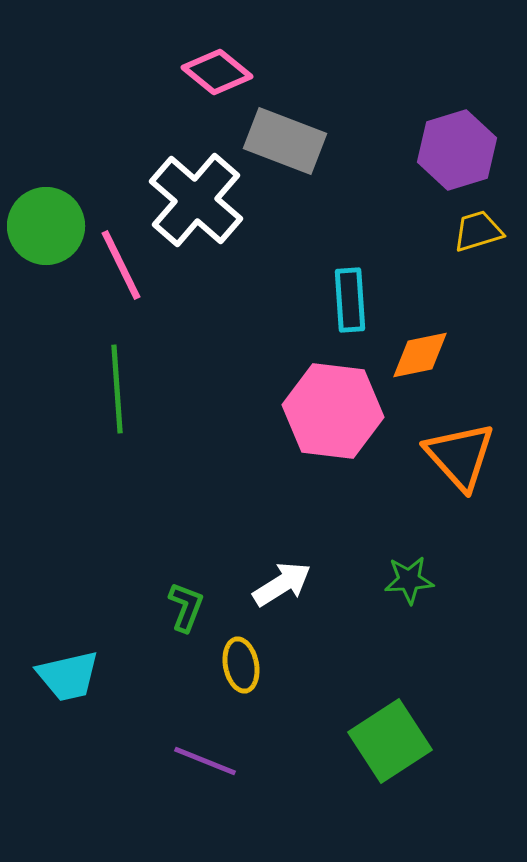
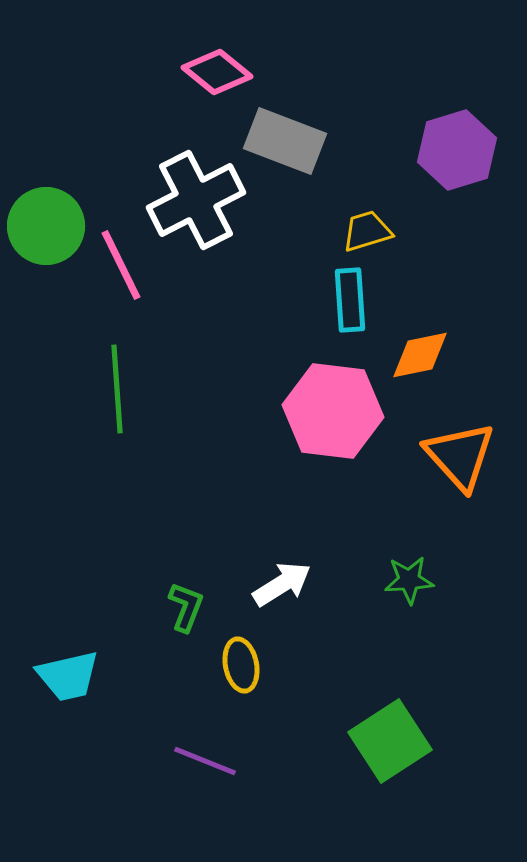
white cross: rotated 22 degrees clockwise
yellow trapezoid: moved 111 px left
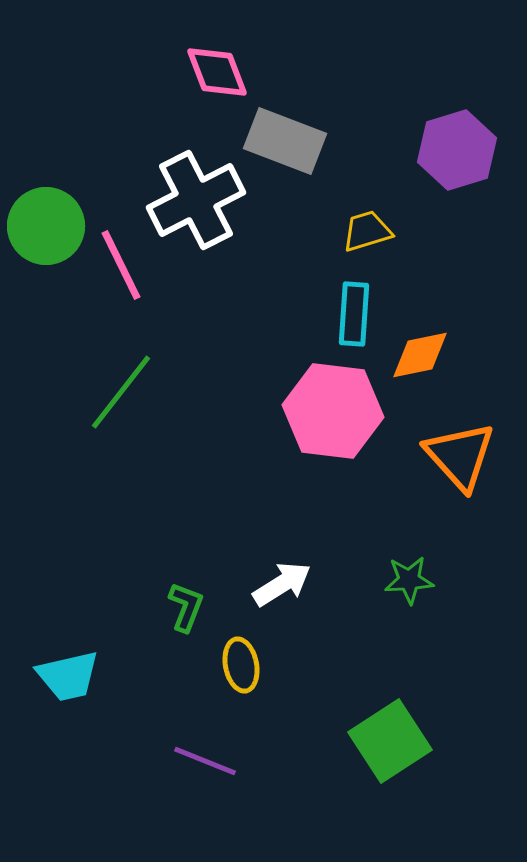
pink diamond: rotated 30 degrees clockwise
cyan rectangle: moved 4 px right, 14 px down; rotated 8 degrees clockwise
green line: moved 4 px right, 3 px down; rotated 42 degrees clockwise
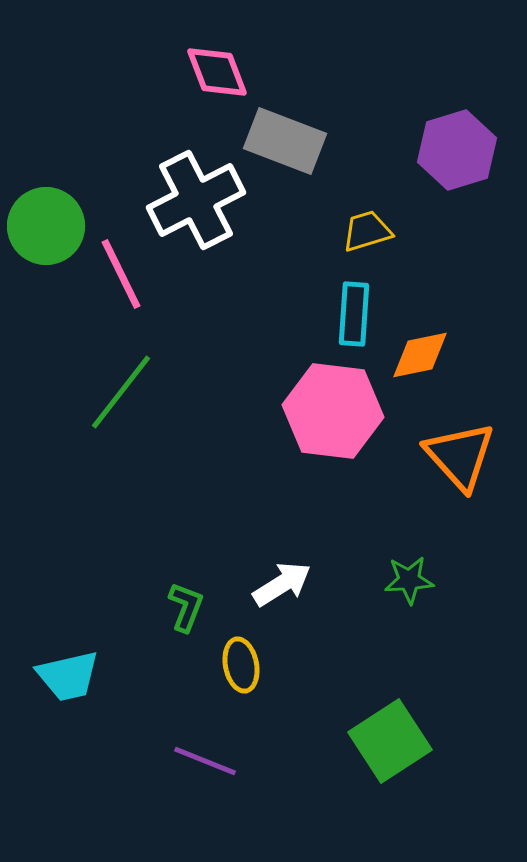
pink line: moved 9 px down
